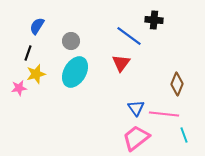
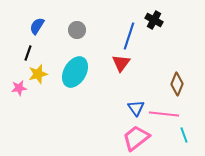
black cross: rotated 24 degrees clockwise
blue line: rotated 72 degrees clockwise
gray circle: moved 6 px right, 11 px up
yellow star: moved 2 px right
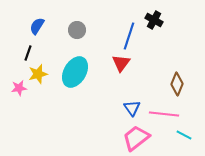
blue triangle: moved 4 px left
cyan line: rotated 42 degrees counterclockwise
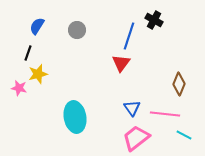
cyan ellipse: moved 45 px down; rotated 40 degrees counterclockwise
brown diamond: moved 2 px right
pink star: rotated 21 degrees clockwise
pink line: moved 1 px right
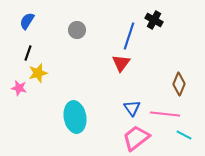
blue semicircle: moved 10 px left, 5 px up
yellow star: moved 1 px up
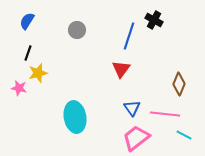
red triangle: moved 6 px down
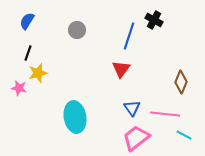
brown diamond: moved 2 px right, 2 px up
